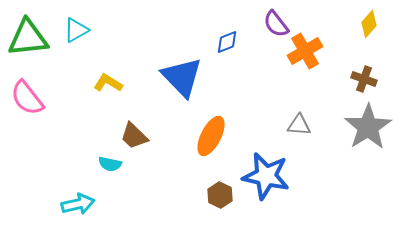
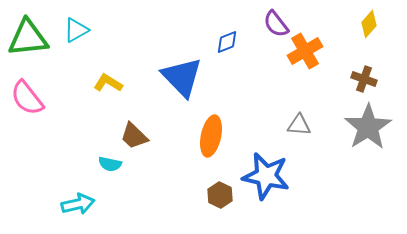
orange ellipse: rotated 15 degrees counterclockwise
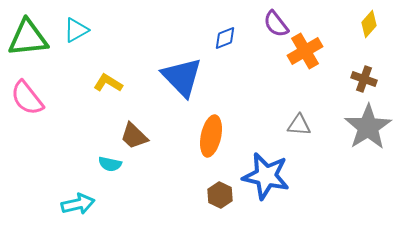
blue diamond: moved 2 px left, 4 px up
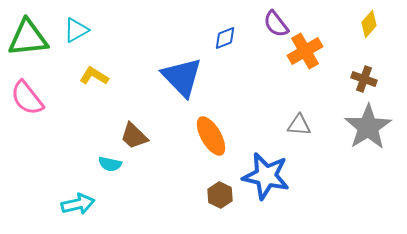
yellow L-shape: moved 14 px left, 7 px up
orange ellipse: rotated 42 degrees counterclockwise
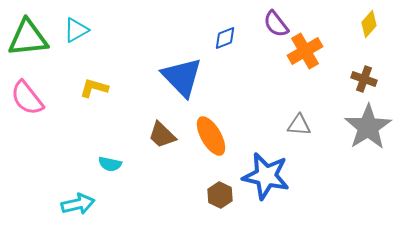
yellow L-shape: moved 12 px down; rotated 16 degrees counterclockwise
brown trapezoid: moved 28 px right, 1 px up
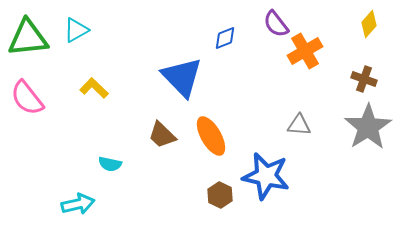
yellow L-shape: rotated 28 degrees clockwise
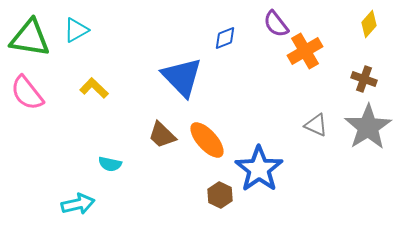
green triangle: moved 2 px right; rotated 15 degrees clockwise
pink semicircle: moved 5 px up
gray triangle: moved 17 px right; rotated 20 degrees clockwise
orange ellipse: moved 4 px left, 4 px down; rotated 12 degrees counterclockwise
blue star: moved 7 px left, 7 px up; rotated 24 degrees clockwise
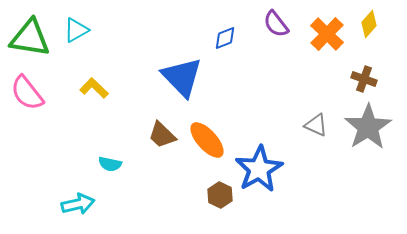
orange cross: moved 22 px right, 17 px up; rotated 16 degrees counterclockwise
blue star: rotated 6 degrees clockwise
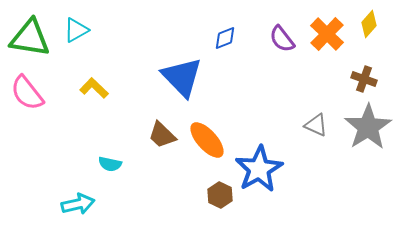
purple semicircle: moved 6 px right, 15 px down
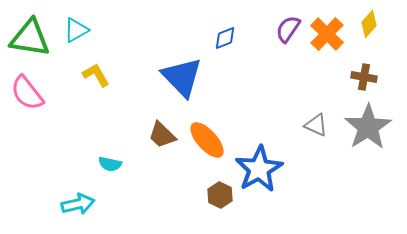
purple semicircle: moved 6 px right, 10 px up; rotated 72 degrees clockwise
brown cross: moved 2 px up; rotated 10 degrees counterclockwise
yellow L-shape: moved 2 px right, 13 px up; rotated 16 degrees clockwise
